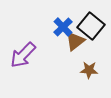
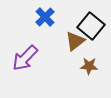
blue cross: moved 18 px left, 10 px up
purple arrow: moved 2 px right, 3 px down
brown star: moved 4 px up
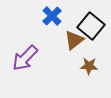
blue cross: moved 7 px right, 1 px up
brown triangle: moved 1 px left, 1 px up
